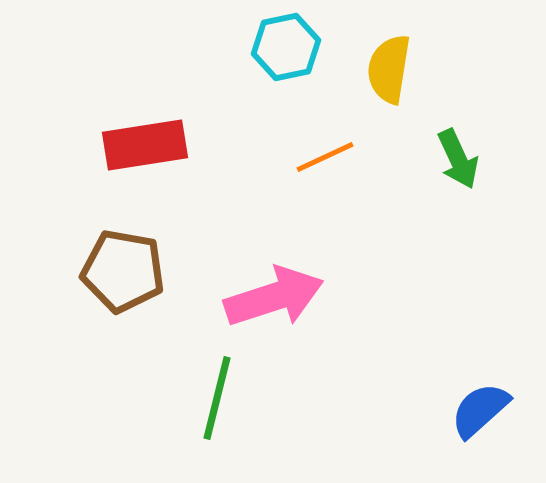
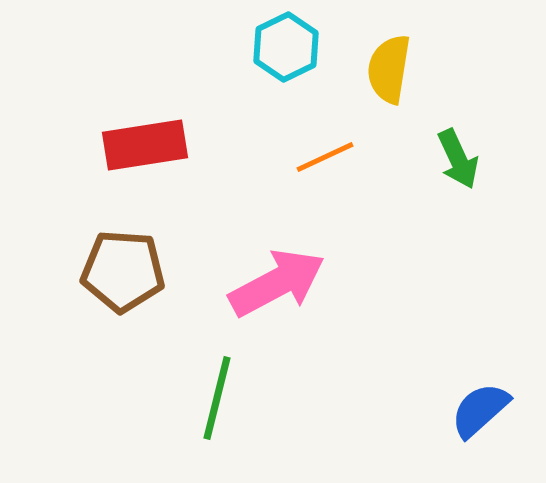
cyan hexagon: rotated 14 degrees counterclockwise
brown pentagon: rotated 6 degrees counterclockwise
pink arrow: moved 3 px right, 14 px up; rotated 10 degrees counterclockwise
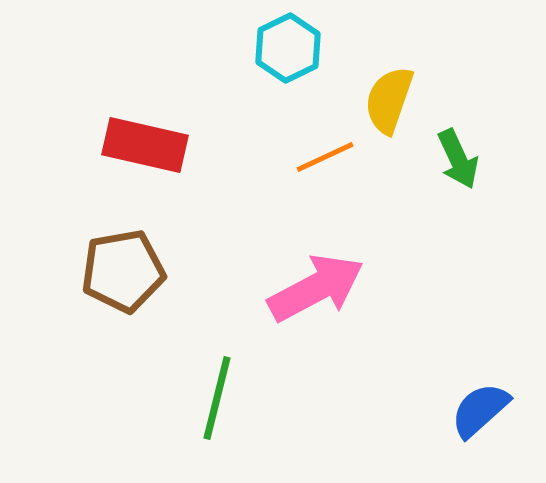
cyan hexagon: moved 2 px right, 1 px down
yellow semicircle: moved 31 px down; rotated 10 degrees clockwise
red rectangle: rotated 22 degrees clockwise
brown pentagon: rotated 14 degrees counterclockwise
pink arrow: moved 39 px right, 5 px down
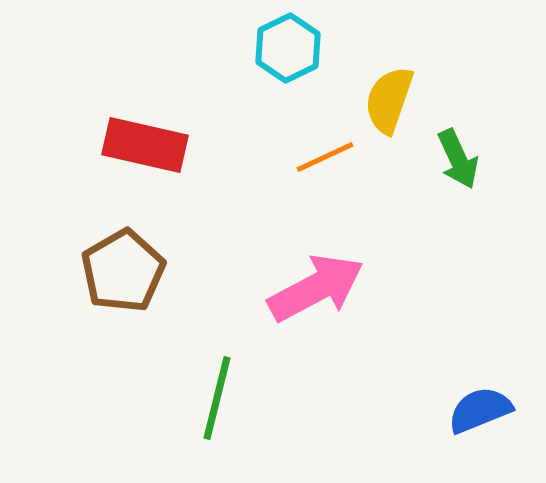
brown pentagon: rotated 20 degrees counterclockwise
blue semicircle: rotated 20 degrees clockwise
